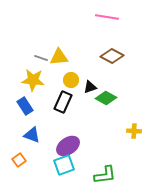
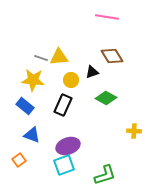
brown diamond: rotated 30 degrees clockwise
black triangle: moved 2 px right, 15 px up
black rectangle: moved 3 px down
blue rectangle: rotated 18 degrees counterclockwise
purple ellipse: rotated 15 degrees clockwise
green L-shape: rotated 10 degrees counterclockwise
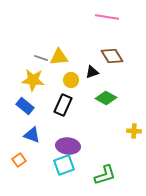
purple ellipse: rotated 25 degrees clockwise
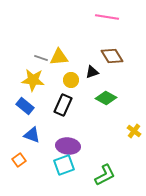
yellow cross: rotated 32 degrees clockwise
green L-shape: rotated 10 degrees counterclockwise
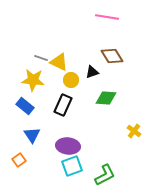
yellow triangle: moved 5 px down; rotated 30 degrees clockwise
green diamond: rotated 25 degrees counterclockwise
blue triangle: rotated 36 degrees clockwise
cyan square: moved 8 px right, 1 px down
